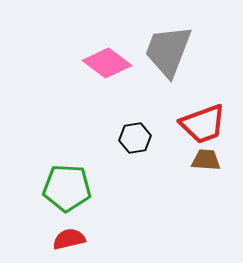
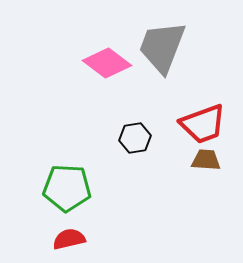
gray trapezoid: moved 6 px left, 4 px up
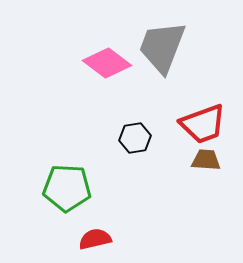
red semicircle: moved 26 px right
